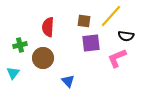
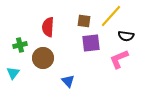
pink L-shape: moved 2 px right, 1 px down
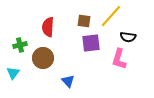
black semicircle: moved 2 px right, 1 px down
pink L-shape: rotated 50 degrees counterclockwise
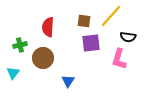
blue triangle: rotated 16 degrees clockwise
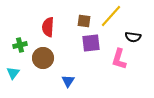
black semicircle: moved 5 px right
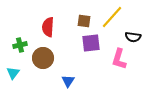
yellow line: moved 1 px right, 1 px down
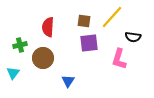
purple square: moved 2 px left
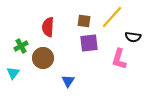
green cross: moved 1 px right, 1 px down; rotated 16 degrees counterclockwise
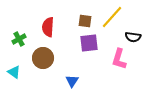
brown square: moved 1 px right
green cross: moved 2 px left, 7 px up
cyan triangle: moved 1 px right, 1 px up; rotated 32 degrees counterclockwise
blue triangle: moved 4 px right
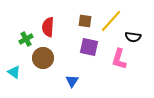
yellow line: moved 1 px left, 4 px down
green cross: moved 7 px right
purple square: moved 4 px down; rotated 18 degrees clockwise
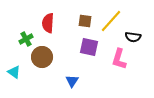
red semicircle: moved 4 px up
brown circle: moved 1 px left, 1 px up
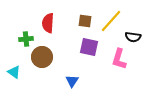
green cross: rotated 24 degrees clockwise
